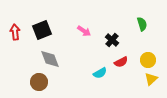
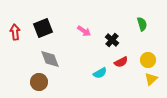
black square: moved 1 px right, 2 px up
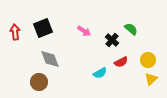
green semicircle: moved 11 px left, 5 px down; rotated 32 degrees counterclockwise
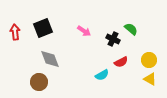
black cross: moved 1 px right, 1 px up; rotated 16 degrees counterclockwise
yellow circle: moved 1 px right
cyan semicircle: moved 2 px right, 2 px down
yellow triangle: moved 1 px left; rotated 48 degrees counterclockwise
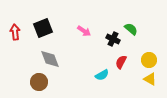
red semicircle: rotated 144 degrees clockwise
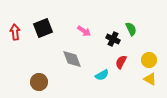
green semicircle: rotated 24 degrees clockwise
gray diamond: moved 22 px right
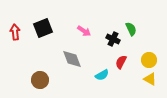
brown circle: moved 1 px right, 2 px up
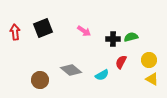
green semicircle: moved 8 px down; rotated 80 degrees counterclockwise
black cross: rotated 24 degrees counterclockwise
gray diamond: moved 1 px left, 11 px down; rotated 30 degrees counterclockwise
yellow triangle: moved 2 px right
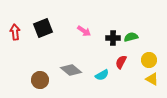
black cross: moved 1 px up
